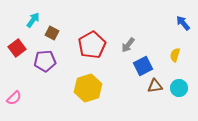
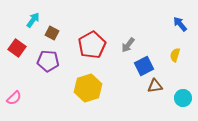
blue arrow: moved 3 px left, 1 px down
red square: rotated 18 degrees counterclockwise
purple pentagon: moved 3 px right; rotated 10 degrees clockwise
blue square: moved 1 px right
cyan circle: moved 4 px right, 10 px down
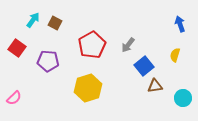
blue arrow: rotated 21 degrees clockwise
brown square: moved 3 px right, 10 px up
blue square: rotated 12 degrees counterclockwise
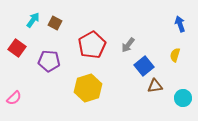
purple pentagon: moved 1 px right
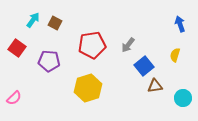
red pentagon: rotated 20 degrees clockwise
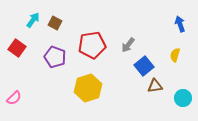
purple pentagon: moved 6 px right, 4 px up; rotated 15 degrees clockwise
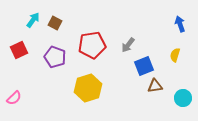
red square: moved 2 px right, 2 px down; rotated 30 degrees clockwise
blue square: rotated 18 degrees clockwise
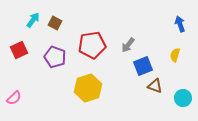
blue square: moved 1 px left
brown triangle: rotated 28 degrees clockwise
